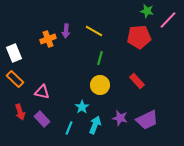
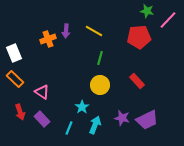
pink triangle: rotated 21 degrees clockwise
purple star: moved 2 px right
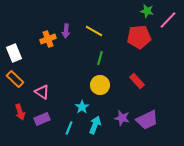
purple rectangle: rotated 70 degrees counterclockwise
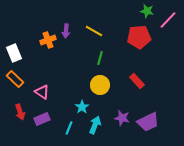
orange cross: moved 1 px down
purple trapezoid: moved 1 px right, 2 px down
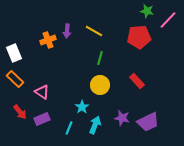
purple arrow: moved 1 px right
red arrow: rotated 21 degrees counterclockwise
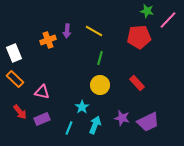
red rectangle: moved 2 px down
pink triangle: rotated 21 degrees counterclockwise
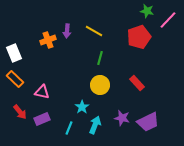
red pentagon: rotated 15 degrees counterclockwise
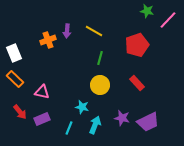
red pentagon: moved 2 px left, 8 px down
cyan star: rotated 24 degrees counterclockwise
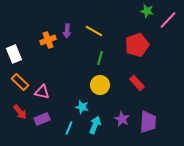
white rectangle: moved 1 px down
orange rectangle: moved 5 px right, 3 px down
purple star: moved 1 px down; rotated 14 degrees clockwise
purple trapezoid: rotated 60 degrees counterclockwise
